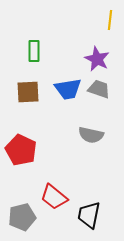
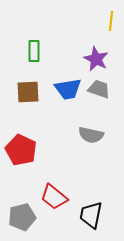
yellow line: moved 1 px right, 1 px down
purple star: moved 1 px left
black trapezoid: moved 2 px right
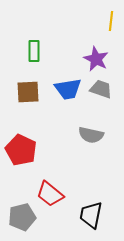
gray trapezoid: moved 2 px right
red trapezoid: moved 4 px left, 3 px up
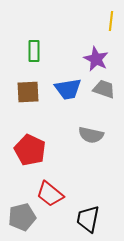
gray trapezoid: moved 3 px right
red pentagon: moved 9 px right
black trapezoid: moved 3 px left, 4 px down
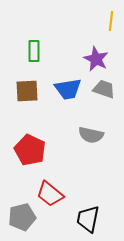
brown square: moved 1 px left, 1 px up
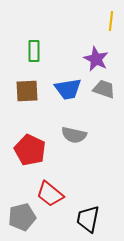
gray semicircle: moved 17 px left
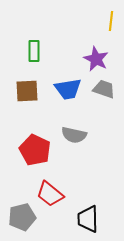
red pentagon: moved 5 px right
black trapezoid: rotated 12 degrees counterclockwise
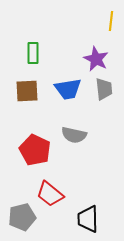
green rectangle: moved 1 px left, 2 px down
gray trapezoid: rotated 65 degrees clockwise
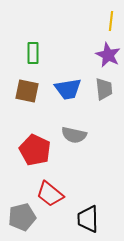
purple star: moved 12 px right, 4 px up
brown square: rotated 15 degrees clockwise
